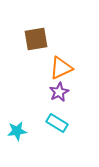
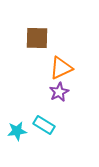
brown square: moved 1 px right, 1 px up; rotated 10 degrees clockwise
cyan rectangle: moved 13 px left, 2 px down
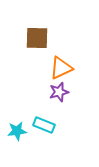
purple star: rotated 12 degrees clockwise
cyan rectangle: rotated 10 degrees counterclockwise
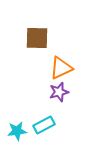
cyan rectangle: rotated 50 degrees counterclockwise
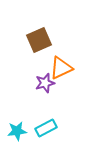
brown square: moved 2 px right, 2 px down; rotated 25 degrees counterclockwise
purple star: moved 14 px left, 9 px up
cyan rectangle: moved 2 px right, 3 px down
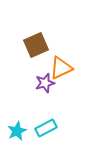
brown square: moved 3 px left, 5 px down
cyan star: rotated 18 degrees counterclockwise
